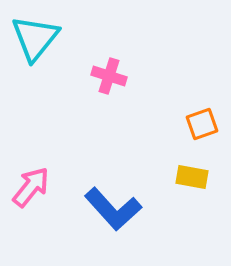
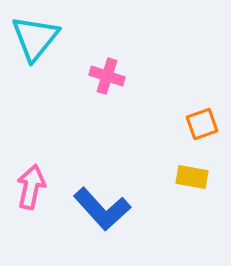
pink cross: moved 2 px left
pink arrow: rotated 27 degrees counterclockwise
blue L-shape: moved 11 px left
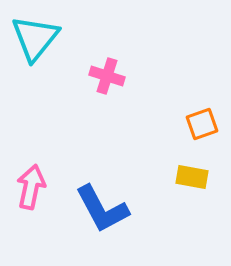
blue L-shape: rotated 14 degrees clockwise
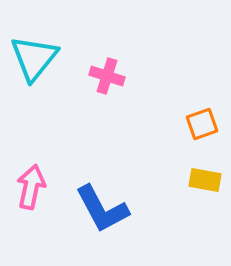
cyan triangle: moved 1 px left, 20 px down
yellow rectangle: moved 13 px right, 3 px down
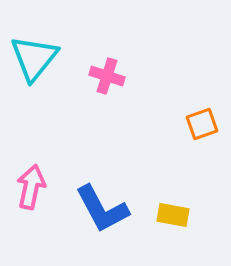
yellow rectangle: moved 32 px left, 35 px down
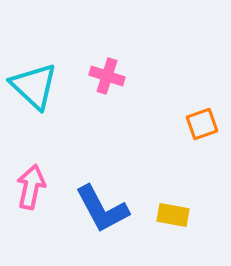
cyan triangle: moved 28 px down; rotated 26 degrees counterclockwise
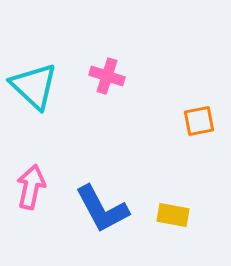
orange square: moved 3 px left, 3 px up; rotated 8 degrees clockwise
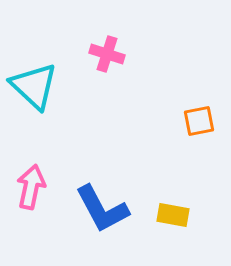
pink cross: moved 22 px up
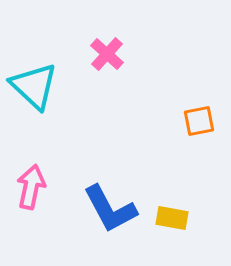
pink cross: rotated 24 degrees clockwise
blue L-shape: moved 8 px right
yellow rectangle: moved 1 px left, 3 px down
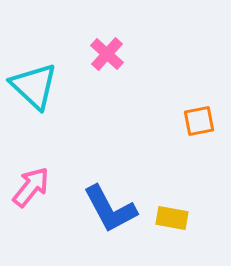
pink arrow: rotated 27 degrees clockwise
